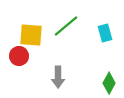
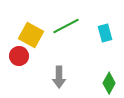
green line: rotated 12 degrees clockwise
yellow square: rotated 25 degrees clockwise
gray arrow: moved 1 px right
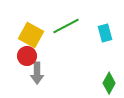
red circle: moved 8 px right
gray arrow: moved 22 px left, 4 px up
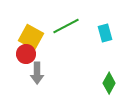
yellow square: moved 2 px down
red circle: moved 1 px left, 2 px up
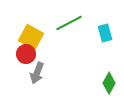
green line: moved 3 px right, 3 px up
gray arrow: rotated 20 degrees clockwise
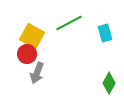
yellow square: moved 1 px right, 1 px up
red circle: moved 1 px right
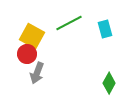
cyan rectangle: moved 4 px up
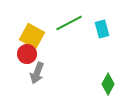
cyan rectangle: moved 3 px left
green diamond: moved 1 px left, 1 px down
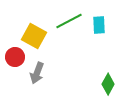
green line: moved 2 px up
cyan rectangle: moved 3 px left, 4 px up; rotated 12 degrees clockwise
yellow square: moved 2 px right
red circle: moved 12 px left, 3 px down
